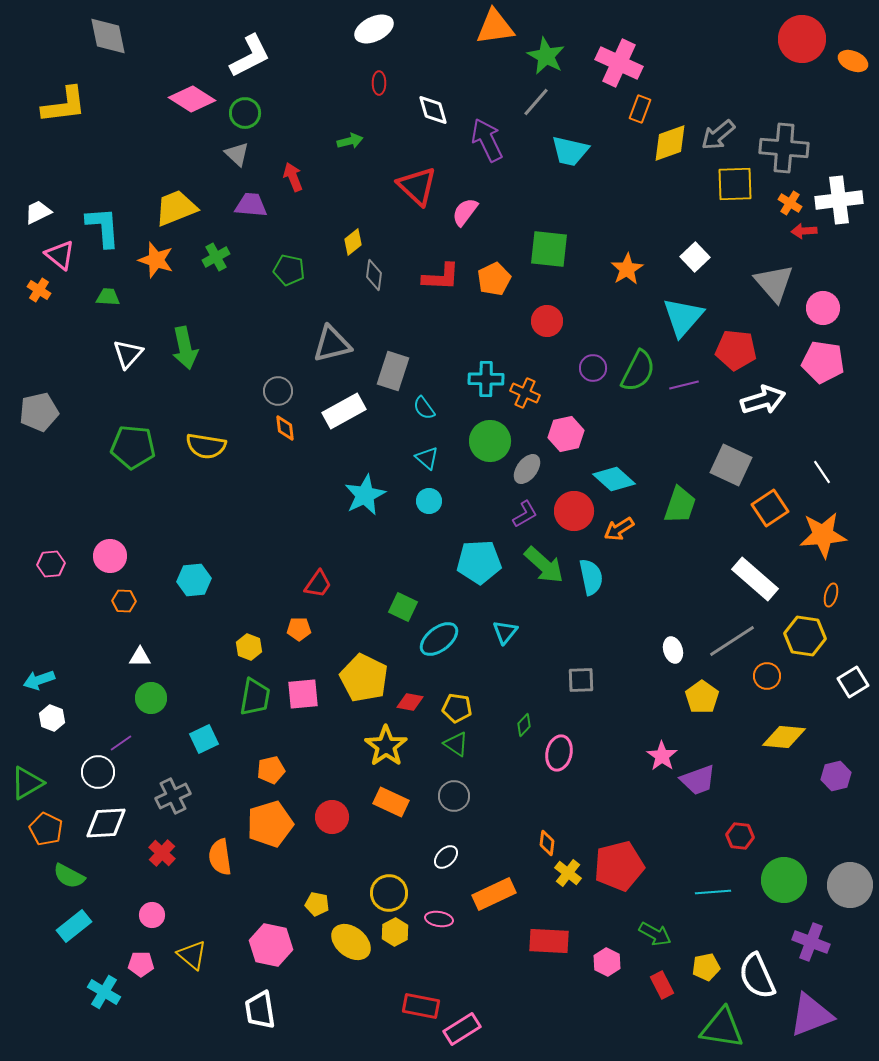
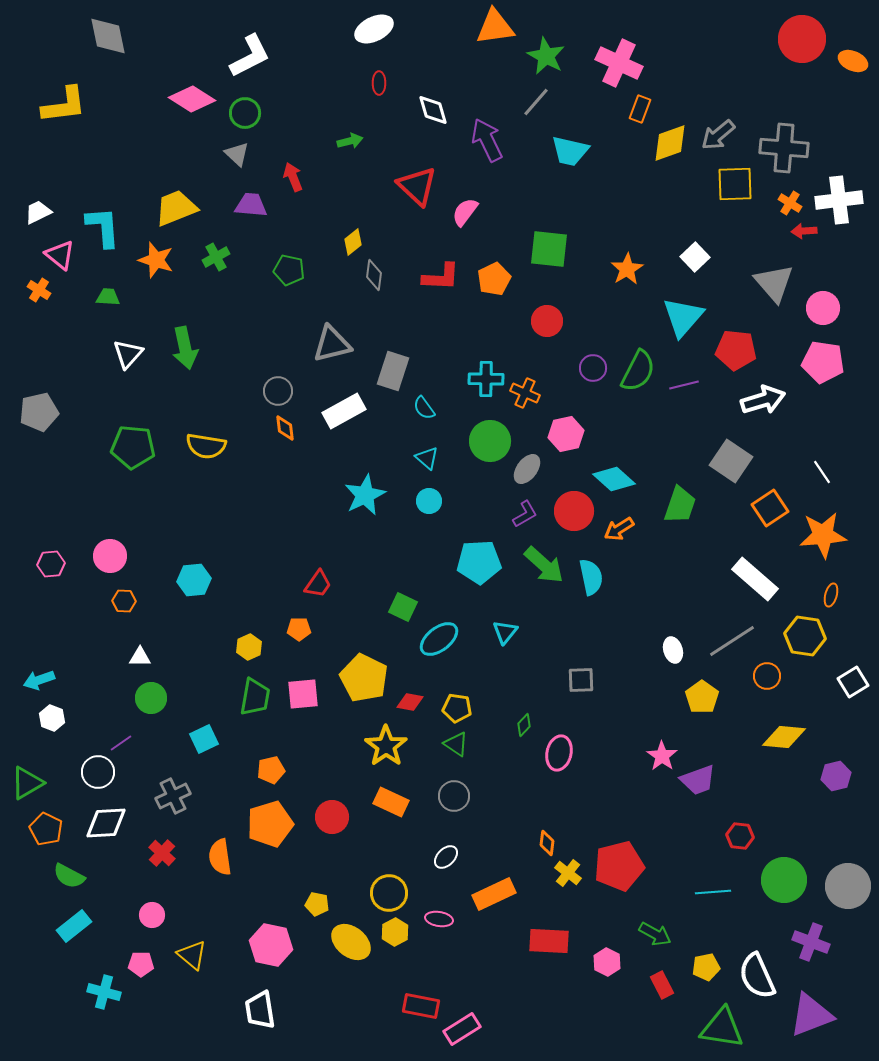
gray square at (731, 465): moved 4 px up; rotated 9 degrees clockwise
yellow hexagon at (249, 647): rotated 15 degrees clockwise
gray circle at (850, 885): moved 2 px left, 1 px down
cyan cross at (104, 992): rotated 16 degrees counterclockwise
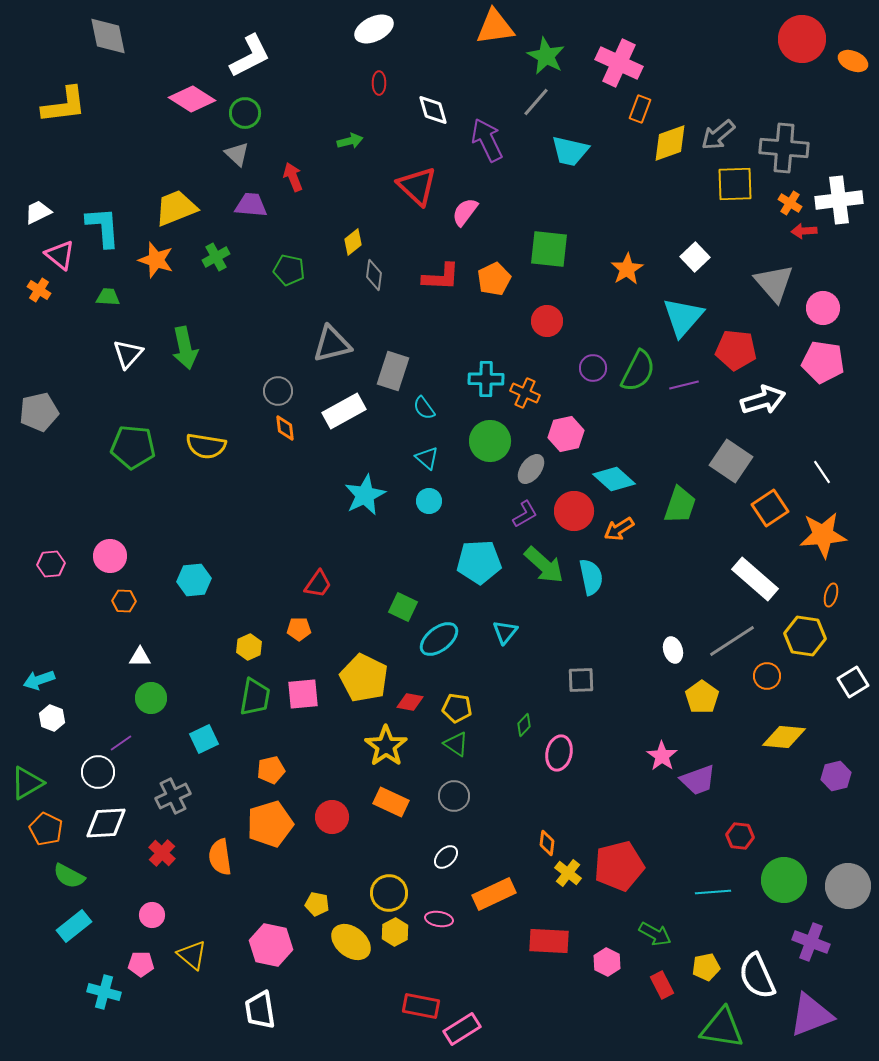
gray ellipse at (527, 469): moved 4 px right
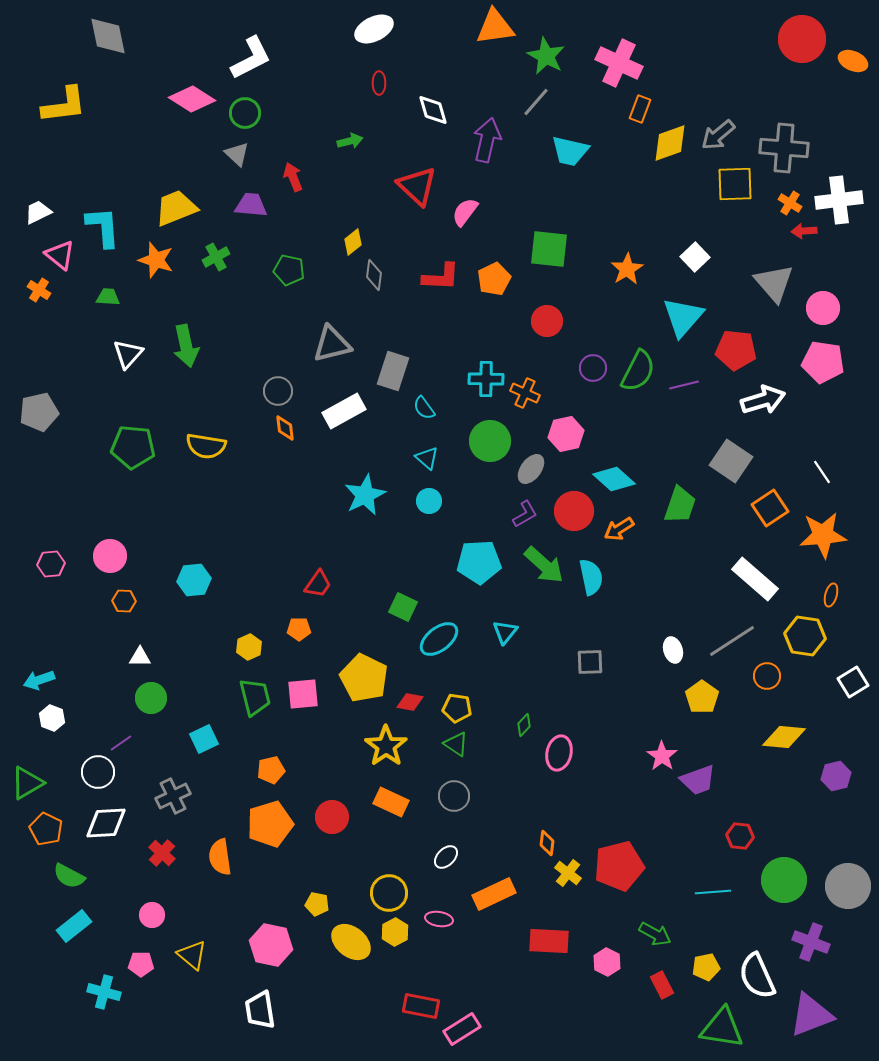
white L-shape at (250, 56): moved 1 px right, 2 px down
purple arrow at (487, 140): rotated 39 degrees clockwise
green arrow at (185, 348): moved 1 px right, 2 px up
gray square at (581, 680): moved 9 px right, 18 px up
green trapezoid at (255, 697): rotated 24 degrees counterclockwise
